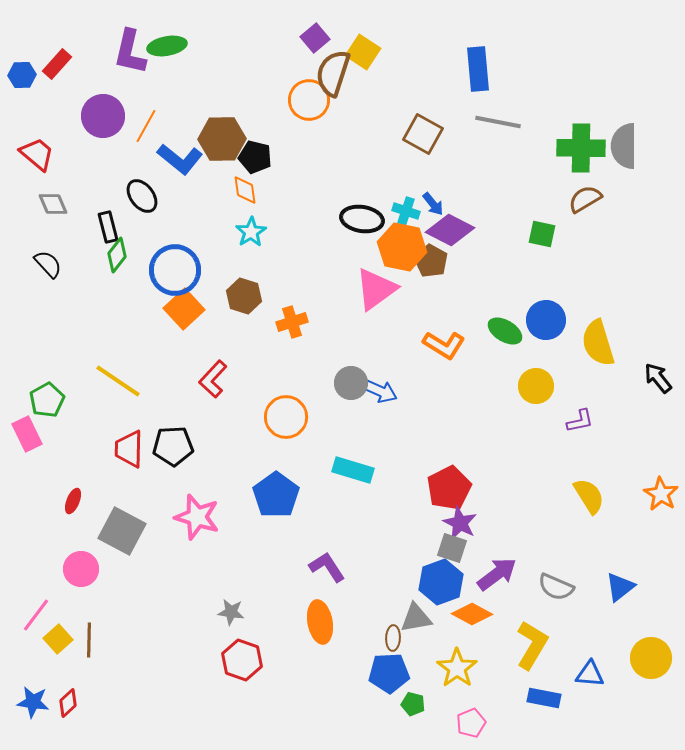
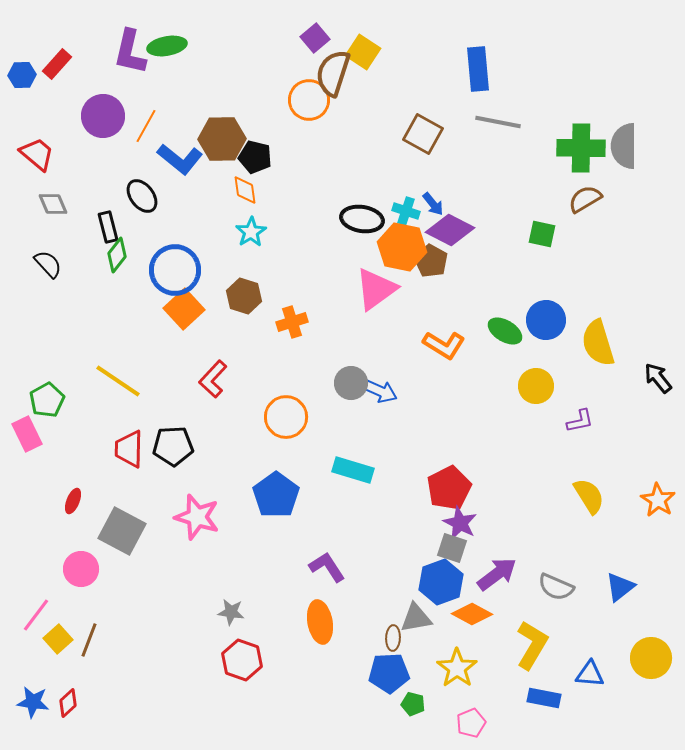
orange star at (661, 494): moved 3 px left, 6 px down
brown line at (89, 640): rotated 20 degrees clockwise
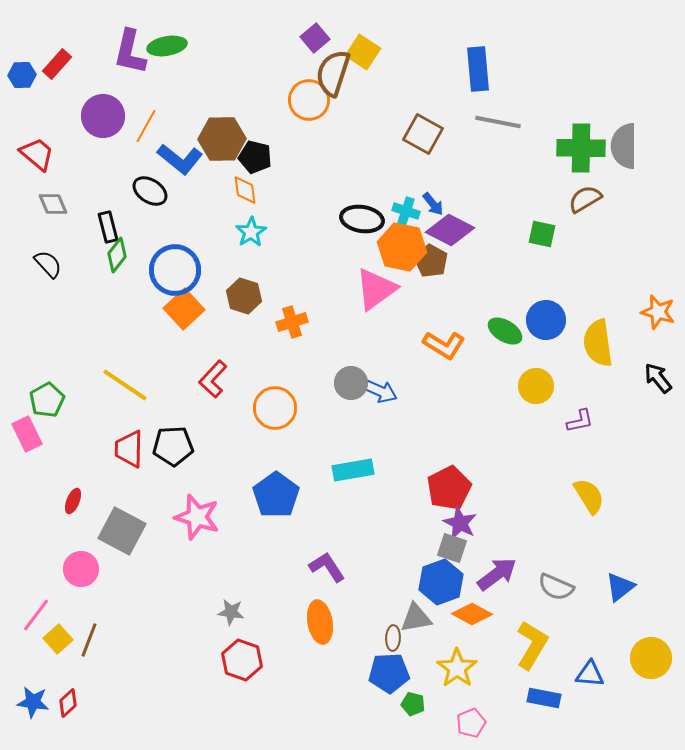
black ellipse at (142, 196): moved 8 px right, 5 px up; rotated 20 degrees counterclockwise
yellow semicircle at (598, 343): rotated 9 degrees clockwise
yellow line at (118, 381): moved 7 px right, 4 px down
orange circle at (286, 417): moved 11 px left, 9 px up
cyan rectangle at (353, 470): rotated 27 degrees counterclockwise
orange star at (658, 500): moved 188 px up; rotated 16 degrees counterclockwise
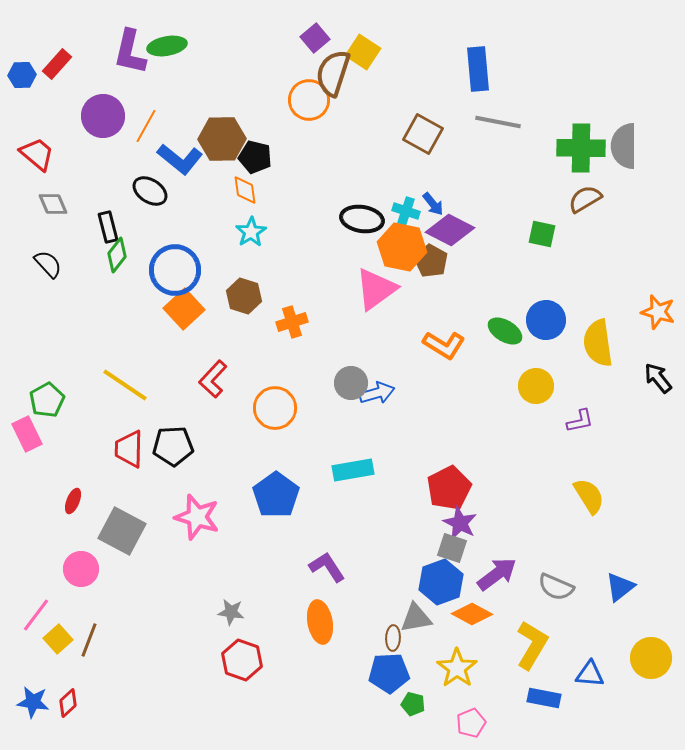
blue arrow at (380, 391): moved 3 px left, 2 px down; rotated 40 degrees counterclockwise
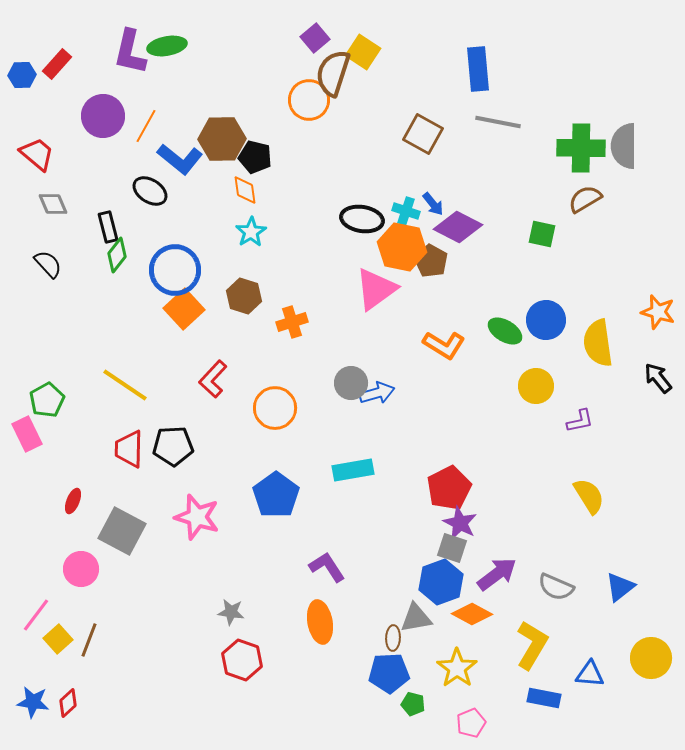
purple diamond at (450, 230): moved 8 px right, 3 px up
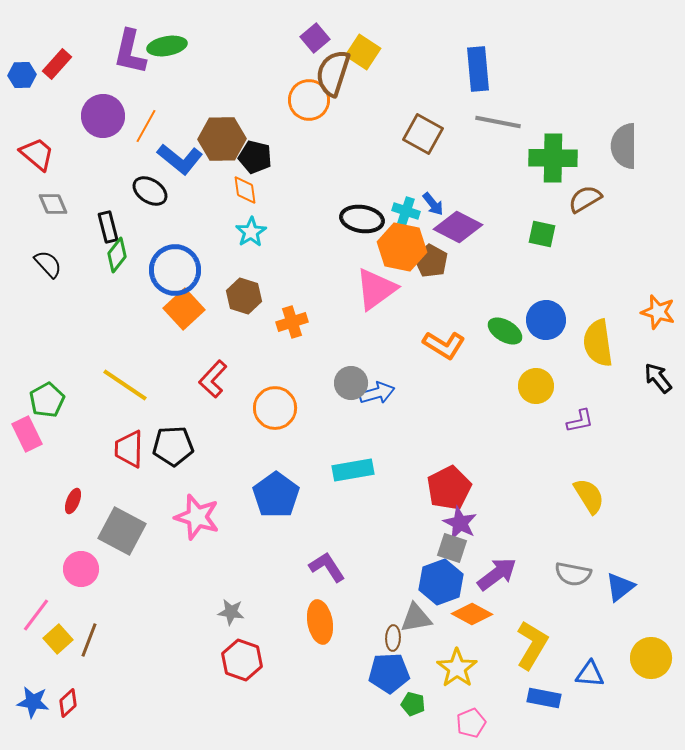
green cross at (581, 148): moved 28 px left, 10 px down
gray semicircle at (556, 587): moved 17 px right, 13 px up; rotated 12 degrees counterclockwise
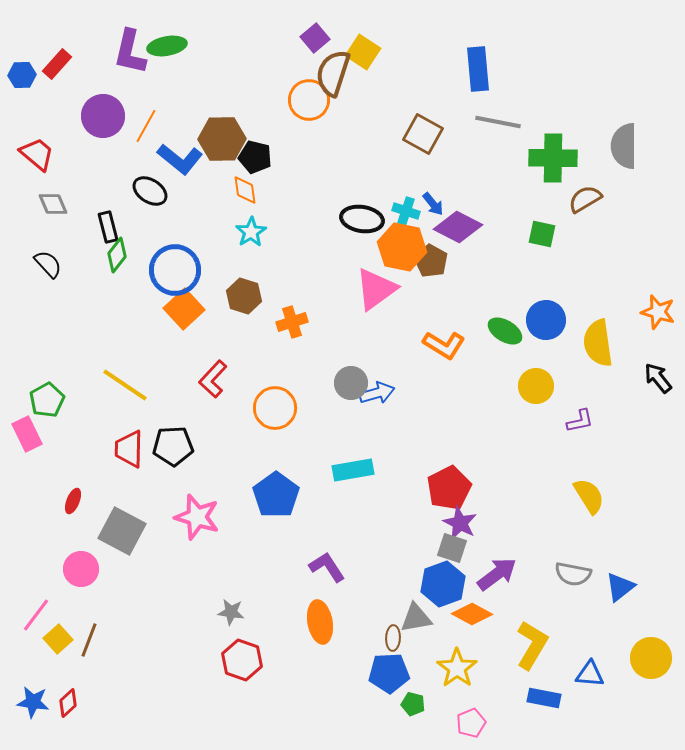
blue hexagon at (441, 582): moved 2 px right, 2 px down
